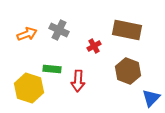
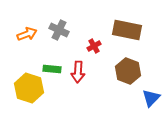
red arrow: moved 9 px up
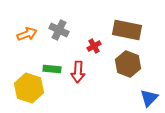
brown hexagon: moved 7 px up
blue triangle: moved 2 px left
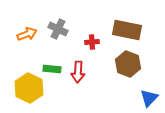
gray cross: moved 1 px left, 1 px up
red cross: moved 2 px left, 4 px up; rotated 24 degrees clockwise
yellow hexagon: rotated 8 degrees clockwise
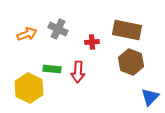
brown hexagon: moved 3 px right, 2 px up
blue triangle: moved 1 px right, 1 px up
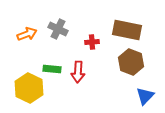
blue triangle: moved 5 px left, 1 px up
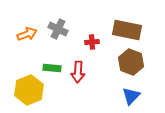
green rectangle: moved 1 px up
yellow hexagon: moved 2 px down; rotated 12 degrees clockwise
blue triangle: moved 14 px left
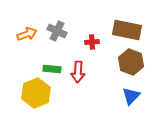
gray cross: moved 1 px left, 2 px down
green rectangle: moved 1 px down
yellow hexagon: moved 7 px right, 3 px down
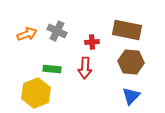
brown hexagon: rotated 15 degrees counterclockwise
red arrow: moved 7 px right, 4 px up
